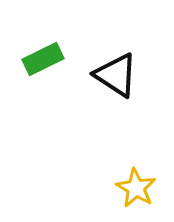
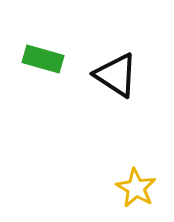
green rectangle: rotated 42 degrees clockwise
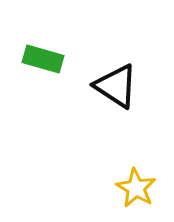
black triangle: moved 11 px down
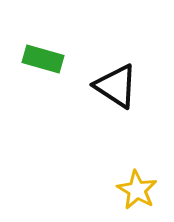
yellow star: moved 1 px right, 2 px down
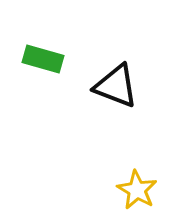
black triangle: rotated 12 degrees counterclockwise
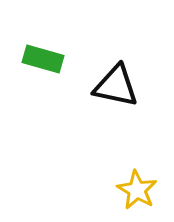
black triangle: rotated 9 degrees counterclockwise
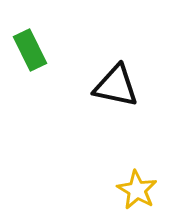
green rectangle: moved 13 px left, 9 px up; rotated 48 degrees clockwise
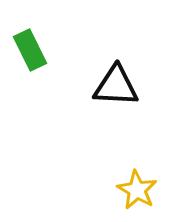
black triangle: rotated 9 degrees counterclockwise
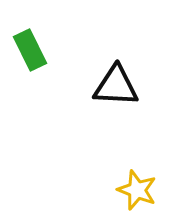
yellow star: rotated 9 degrees counterclockwise
